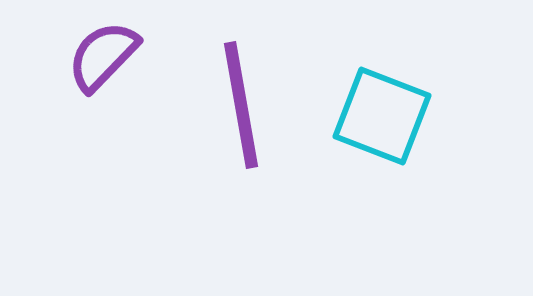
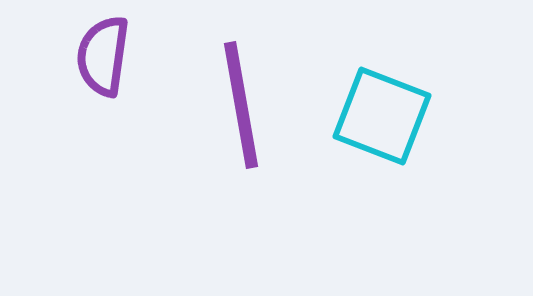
purple semicircle: rotated 36 degrees counterclockwise
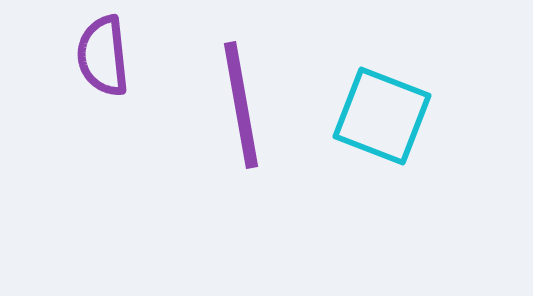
purple semicircle: rotated 14 degrees counterclockwise
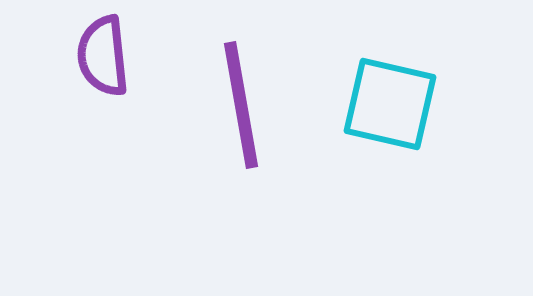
cyan square: moved 8 px right, 12 px up; rotated 8 degrees counterclockwise
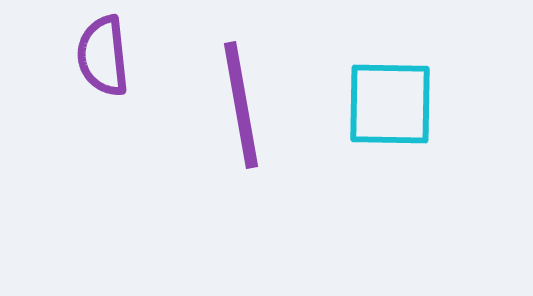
cyan square: rotated 12 degrees counterclockwise
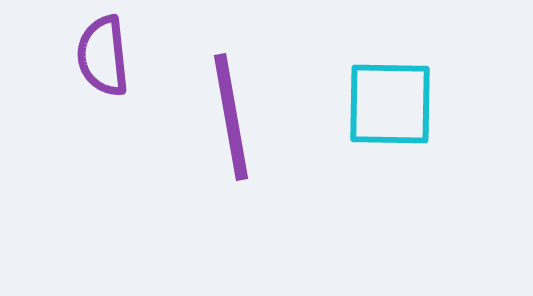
purple line: moved 10 px left, 12 px down
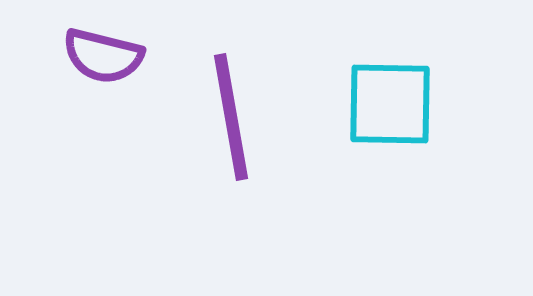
purple semicircle: rotated 70 degrees counterclockwise
